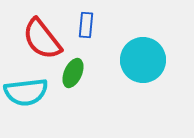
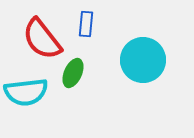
blue rectangle: moved 1 px up
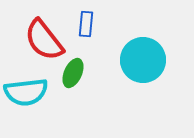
red semicircle: moved 2 px right, 1 px down
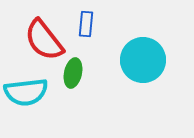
green ellipse: rotated 12 degrees counterclockwise
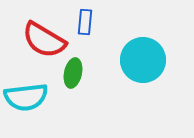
blue rectangle: moved 1 px left, 2 px up
red semicircle: rotated 21 degrees counterclockwise
cyan semicircle: moved 5 px down
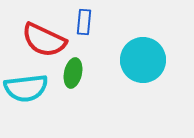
blue rectangle: moved 1 px left
red semicircle: rotated 6 degrees counterclockwise
cyan semicircle: moved 9 px up
